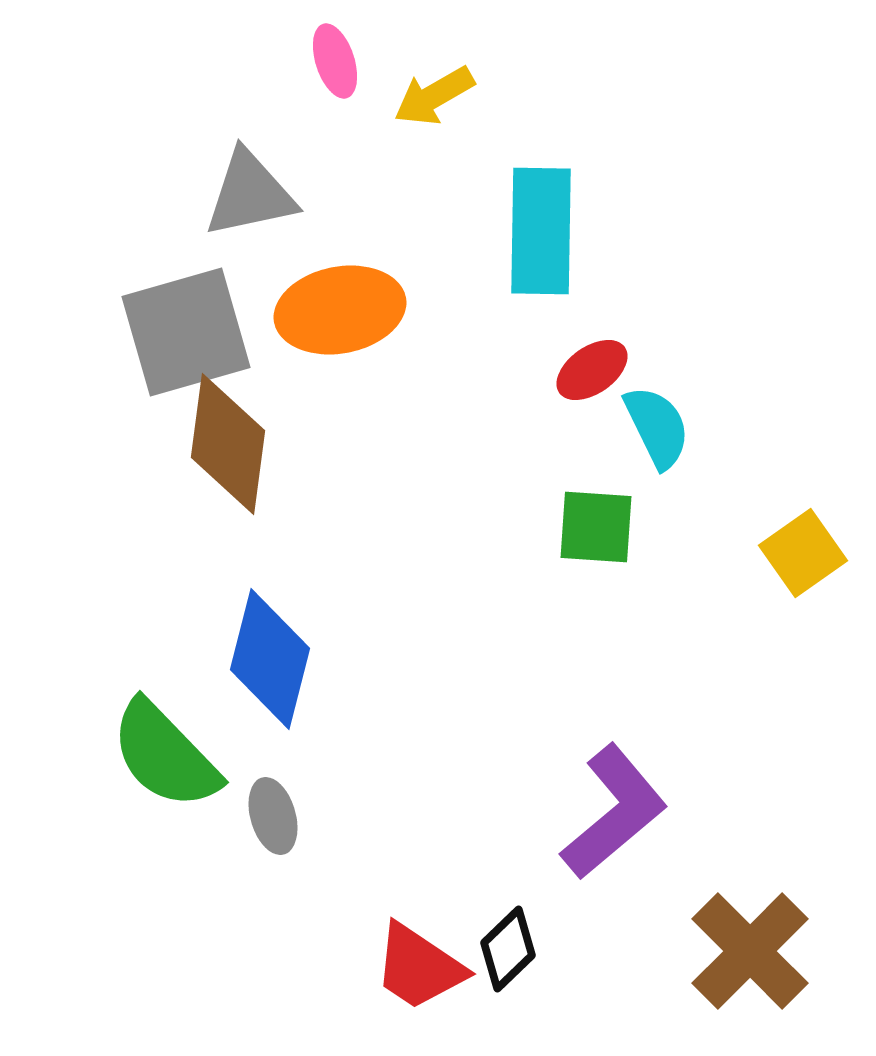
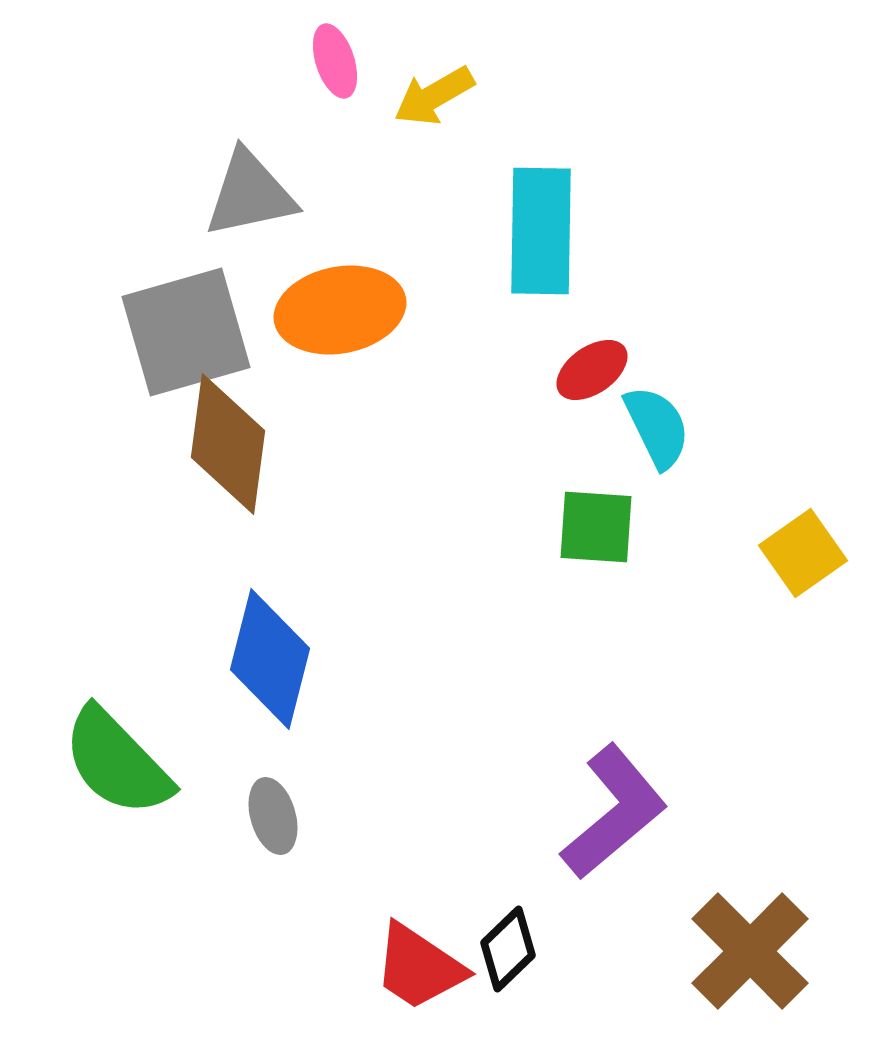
green semicircle: moved 48 px left, 7 px down
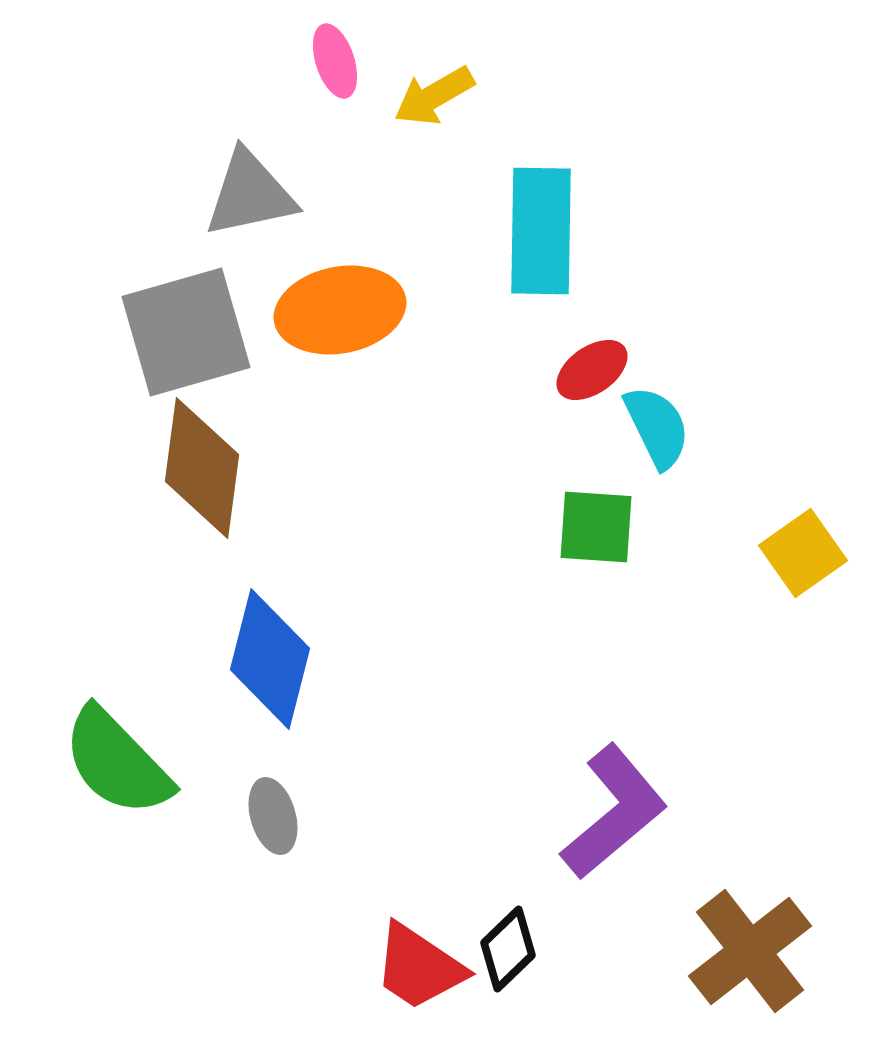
brown diamond: moved 26 px left, 24 px down
brown cross: rotated 7 degrees clockwise
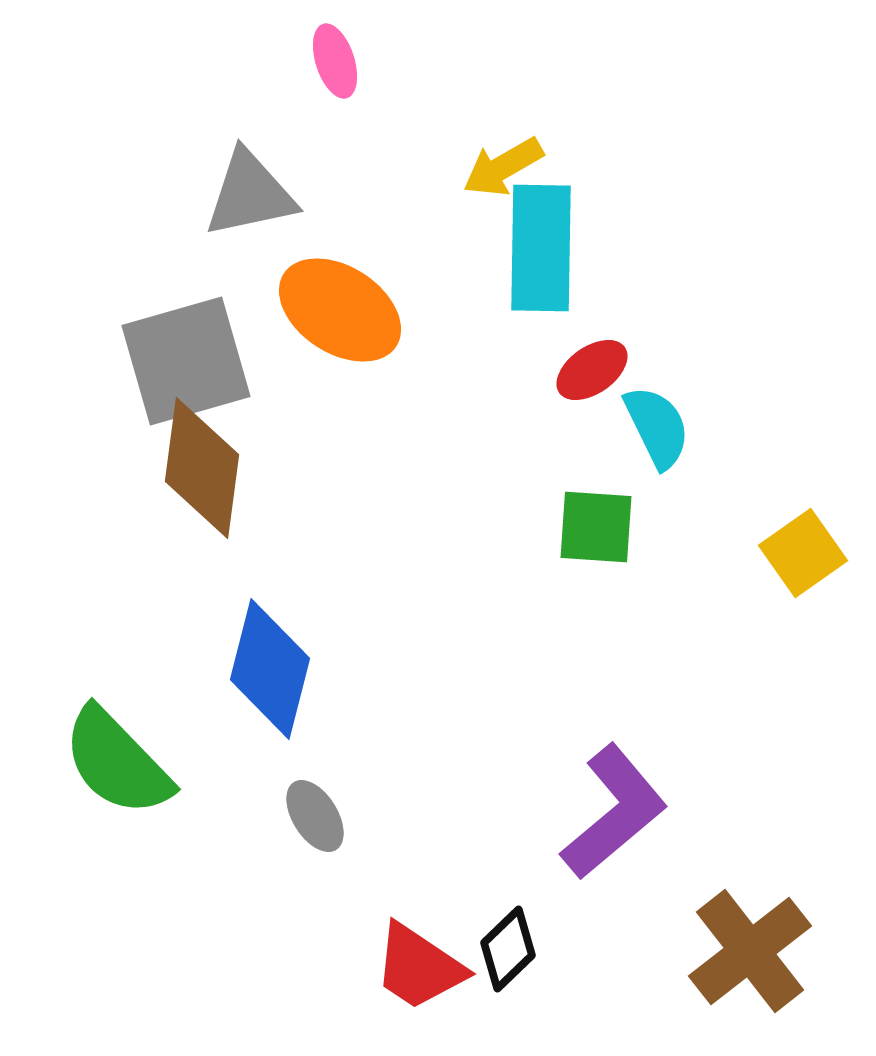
yellow arrow: moved 69 px right, 71 px down
cyan rectangle: moved 17 px down
orange ellipse: rotated 44 degrees clockwise
gray square: moved 29 px down
blue diamond: moved 10 px down
gray ellipse: moved 42 px right; rotated 16 degrees counterclockwise
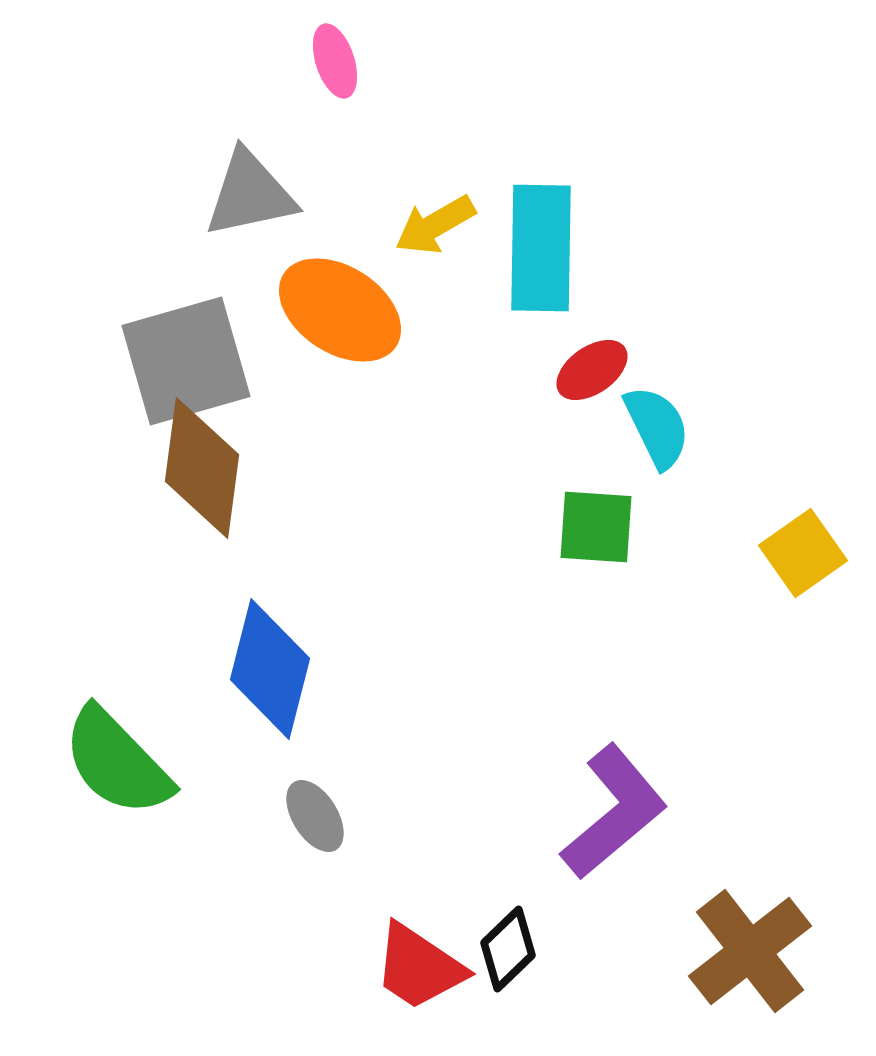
yellow arrow: moved 68 px left, 58 px down
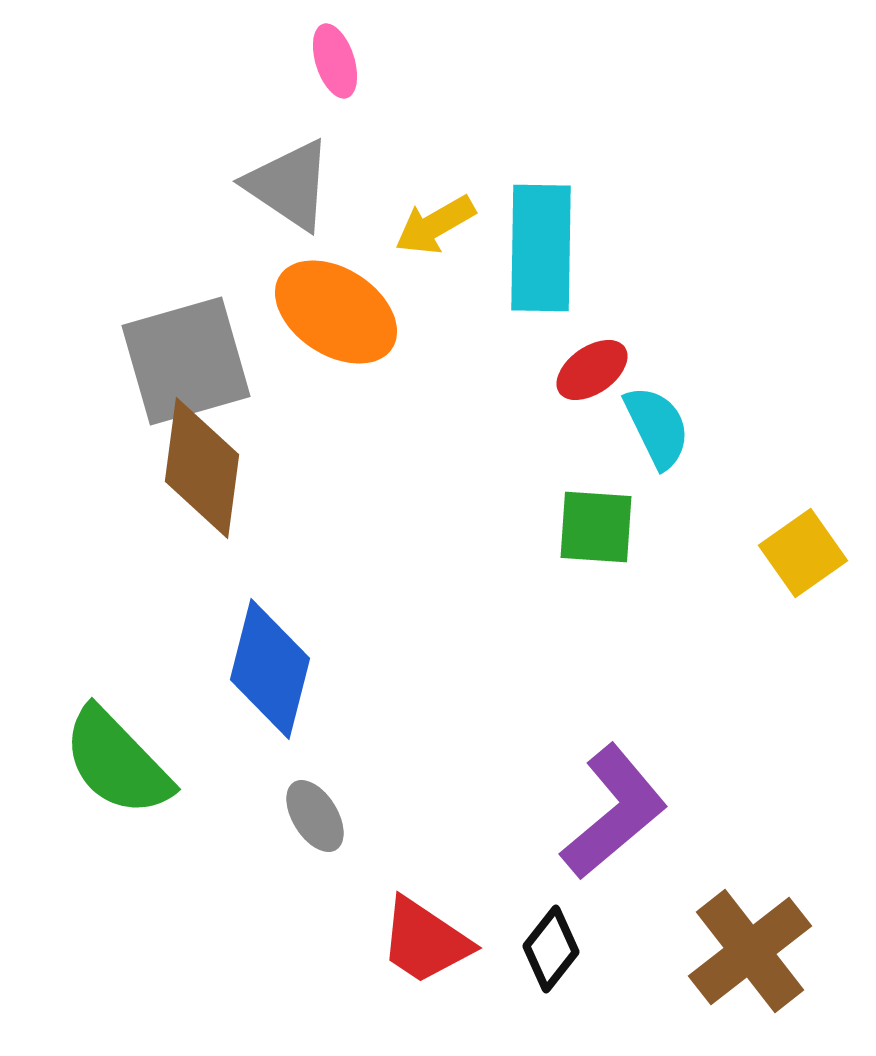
gray triangle: moved 39 px right, 9 px up; rotated 46 degrees clockwise
orange ellipse: moved 4 px left, 2 px down
black diamond: moved 43 px right; rotated 8 degrees counterclockwise
red trapezoid: moved 6 px right, 26 px up
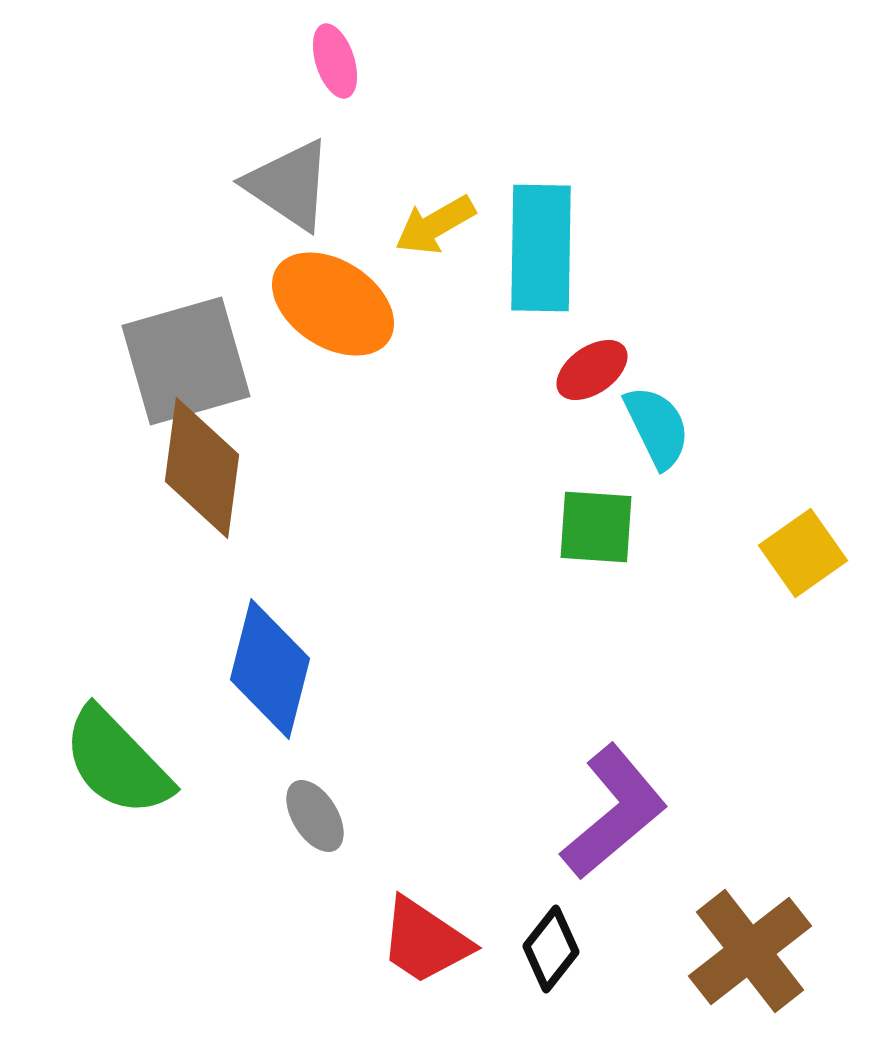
orange ellipse: moved 3 px left, 8 px up
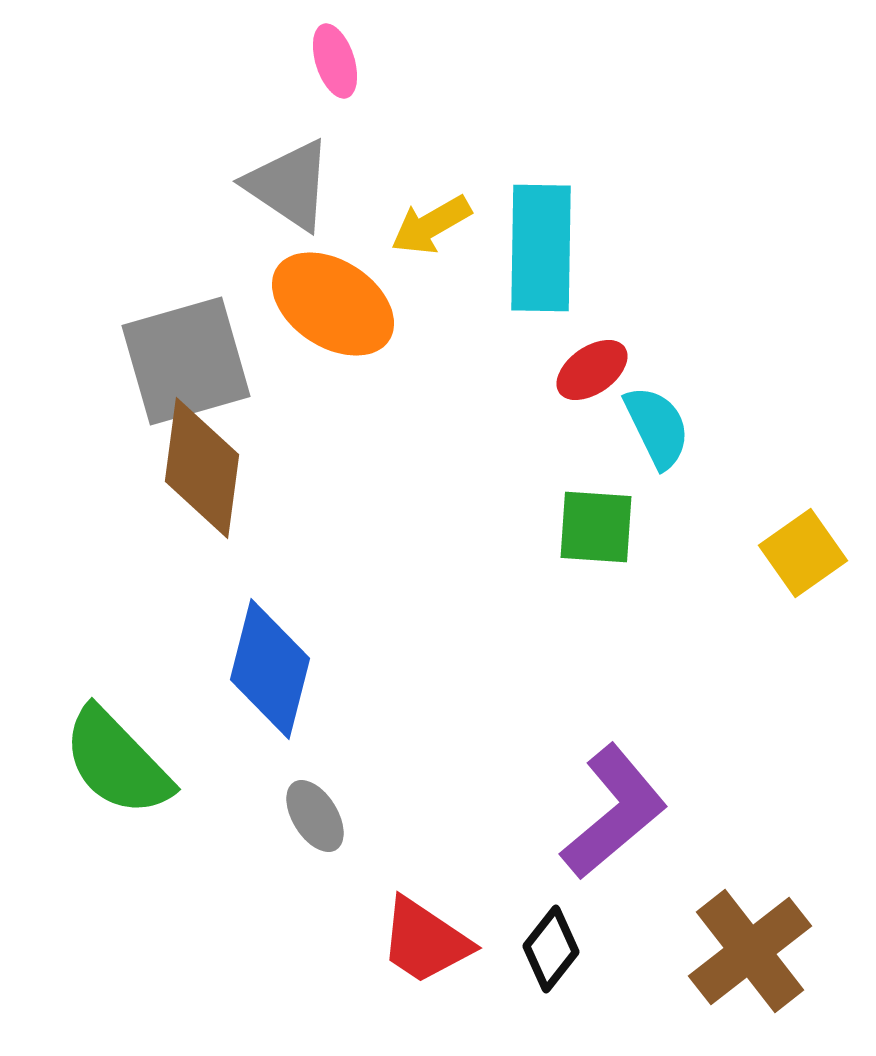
yellow arrow: moved 4 px left
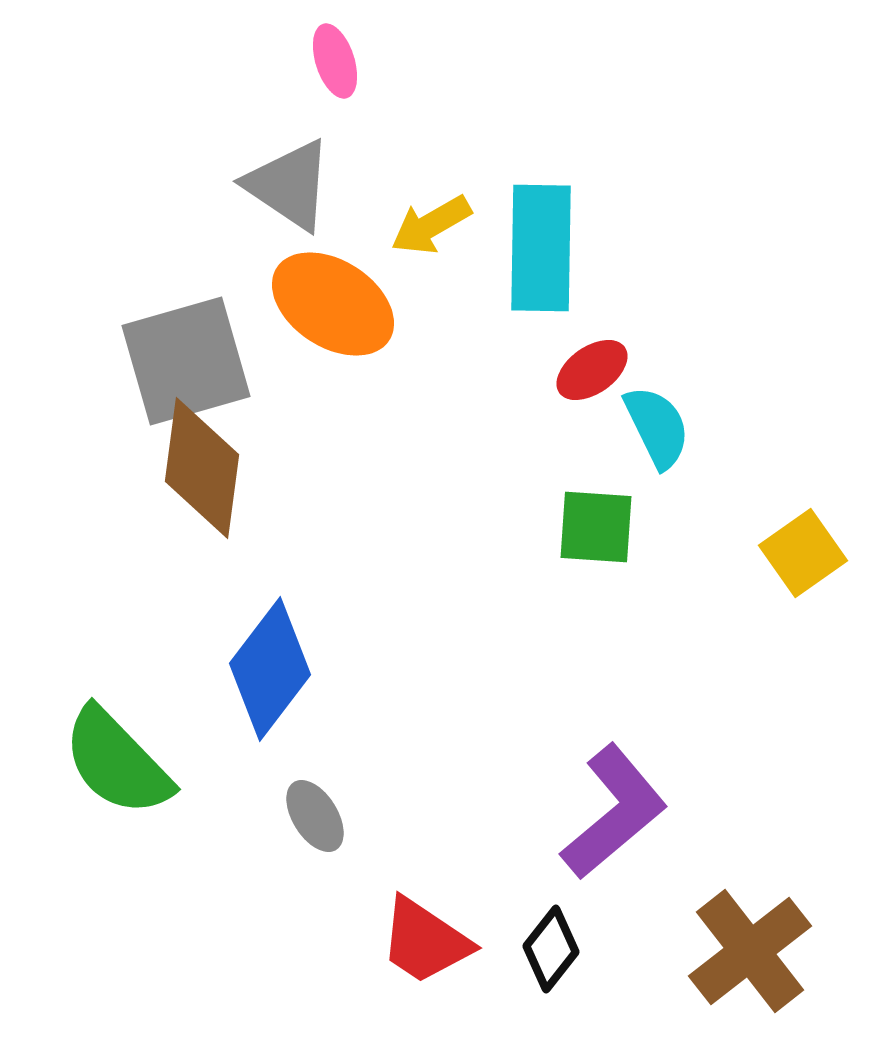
blue diamond: rotated 23 degrees clockwise
